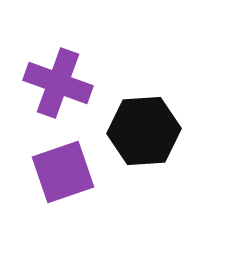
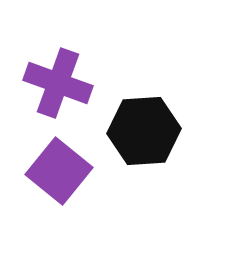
purple square: moved 4 px left, 1 px up; rotated 32 degrees counterclockwise
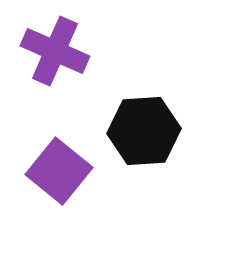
purple cross: moved 3 px left, 32 px up; rotated 4 degrees clockwise
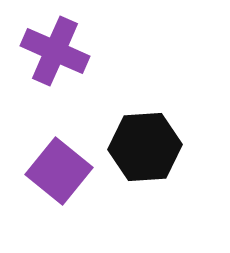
black hexagon: moved 1 px right, 16 px down
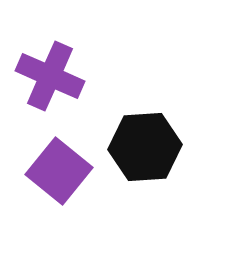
purple cross: moved 5 px left, 25 px down
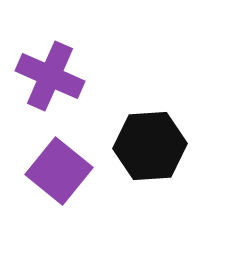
black hexagon: moved 5 px right, 1 px up
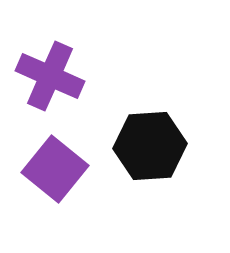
purple square: moved 4 px left, 2 px up
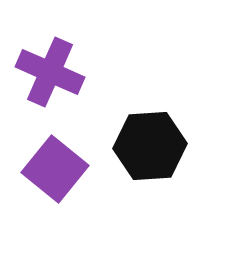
purple cross: moved 4 px up
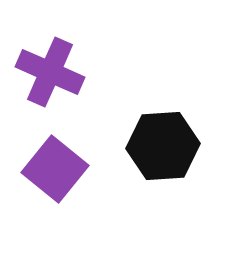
black hexagon: moved 13 px right
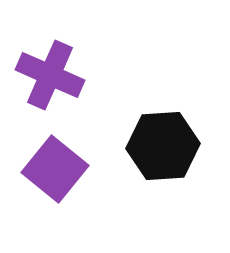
purple cross: moved 3 px down
